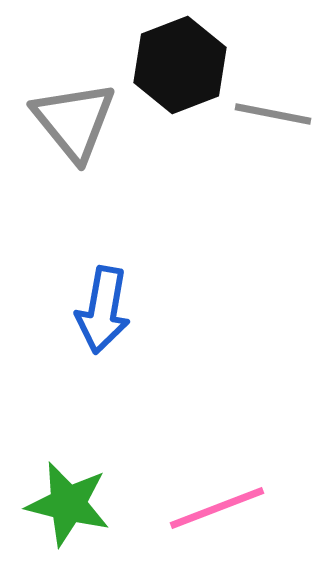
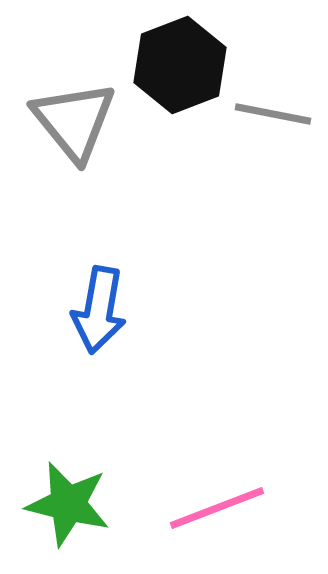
blue arrow: moved 4 px left
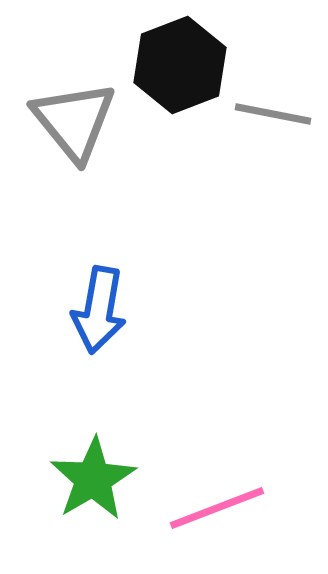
green star: moved 25 px right, 25 px up; rotated 28 degrees clockwise
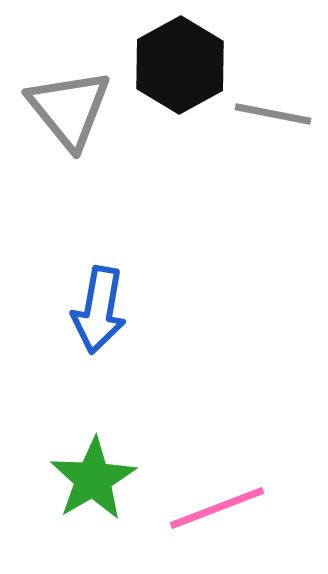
black hexagon: rotated 8 degrees counterclockwise
gray triangle: moved 5 px left, 12 px up
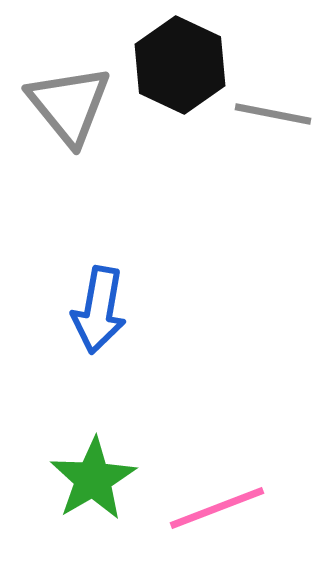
black hexagon: rotated 6 degrees counterclockwise
gray triangle: moved 4 px up
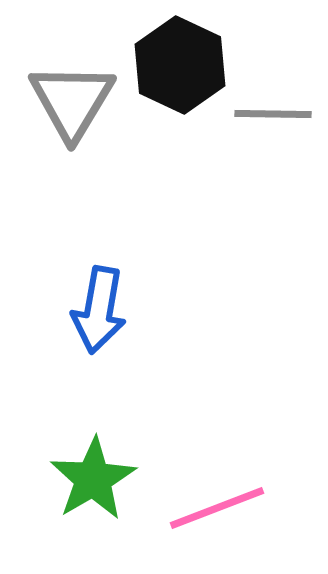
gray triangle: moved 3 px right, 4 px up; rotated 10 degrees clockwise
gray line: rotated 10 degrees counterclockwise
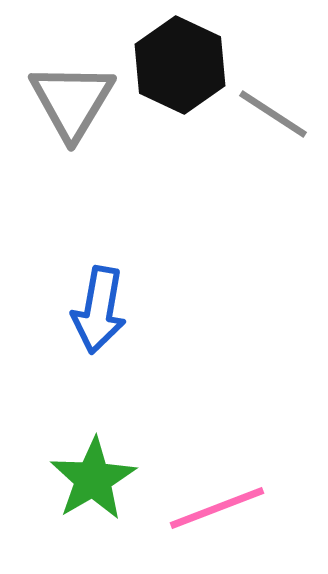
gray line: rotated 32 degrees clockwise
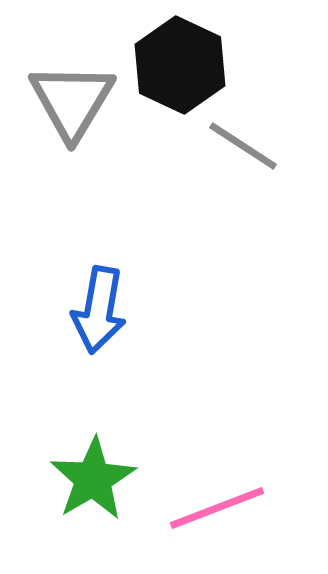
gray line: moved 30 px left, 32 px down
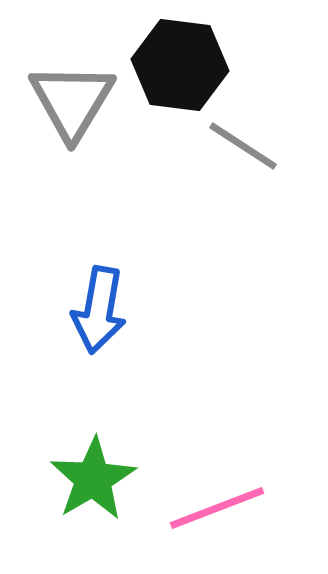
black hexagon: rotated 18 degrees counterclockwise
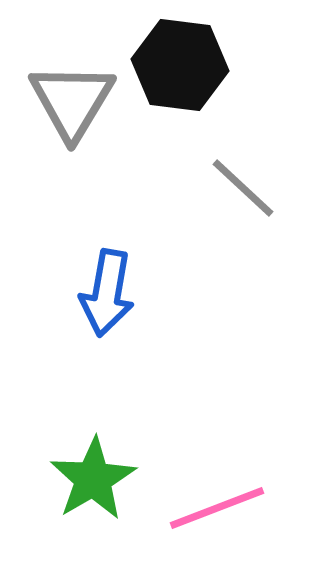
gray line: moved 42 px down; rotated 10 degrees clockwise
blue arrow: moved 8 px right, 17 px up
